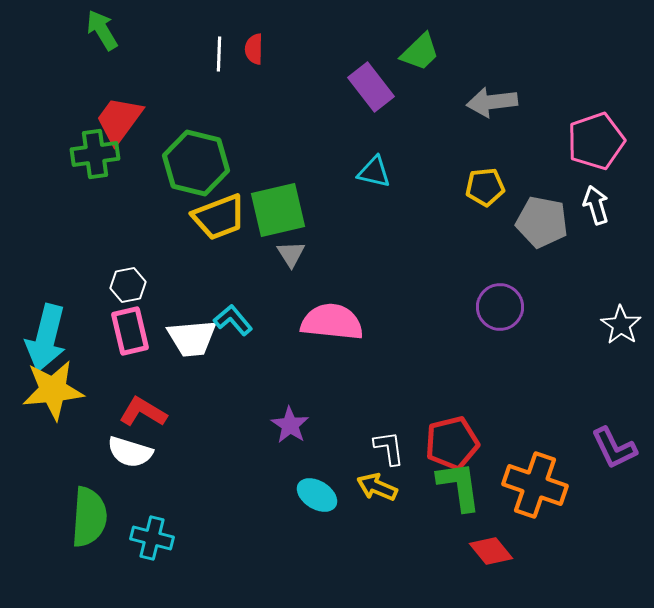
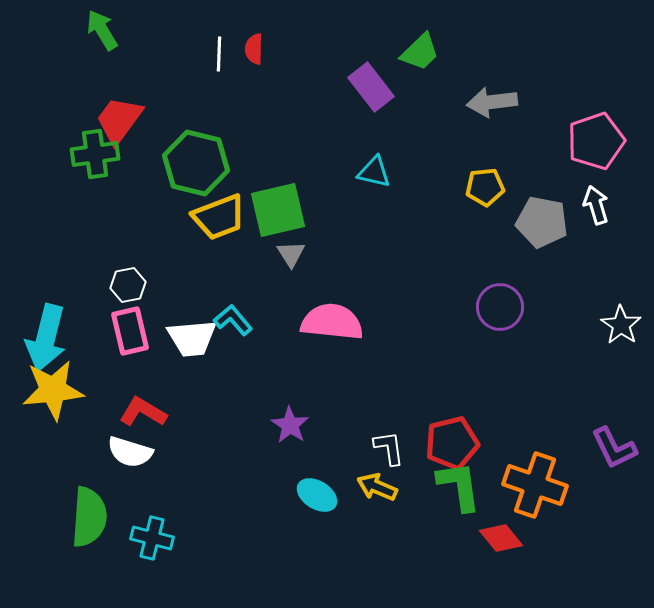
red diamond: moved 10 px right, 13 px up
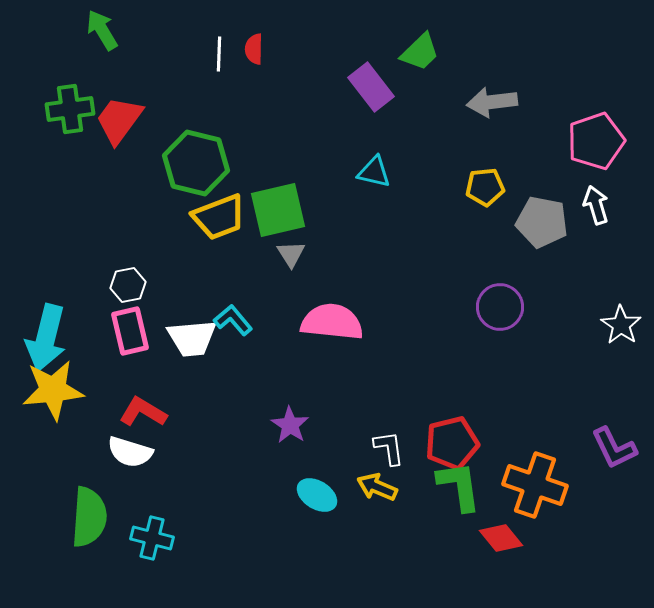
green cross: moved 25 px left, 45 px up
